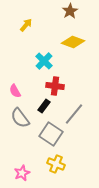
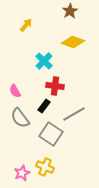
gray line: rotated 20 degrees clockwise
yellow cross: moved 11 px left, 3 px down
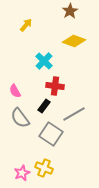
yellow diamond: moved 1 px right, 1 px up
yellow cross: moved 1 px left, 1 px down
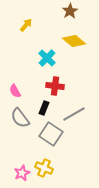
yellow diamond: rotated 20 degrees clockwise
cyan cross: moved 3 px right, 3 px up
black rectangle: moved 2 px down; rotated 16 degrees counterclockwise
